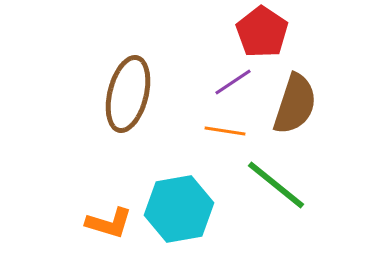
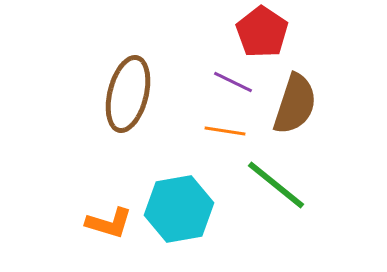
purple line: rotated 60 degrees clockwise
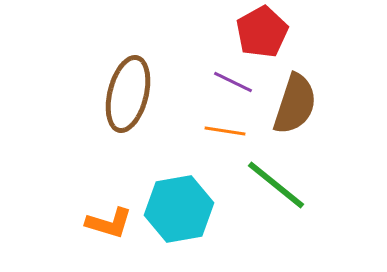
red pentagon: rotated 9 degrees clockwise
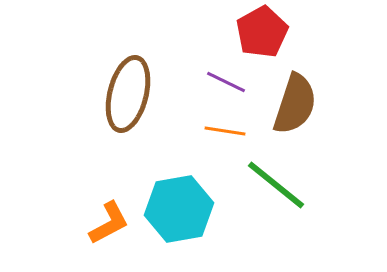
purple line: moved 7 px left
orange L-shape: rotated 45 degrees counterclockwise
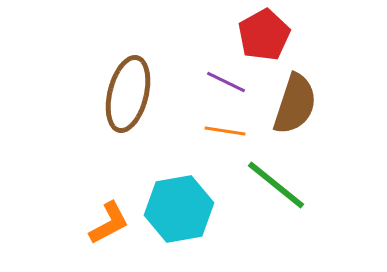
red pentagon: moved 2 px right, 3 px down
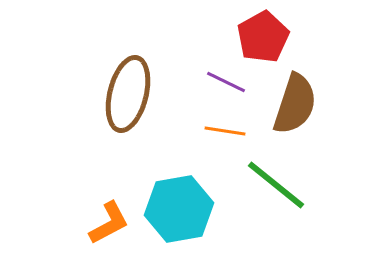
red pentagon: moved 1 px left, 2 px down
